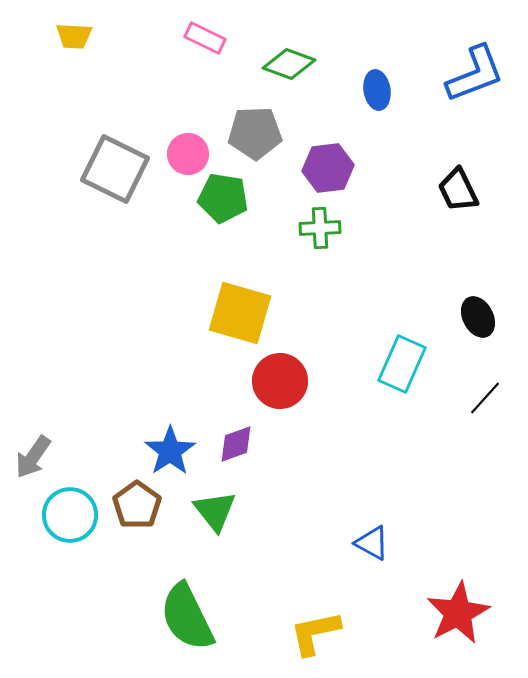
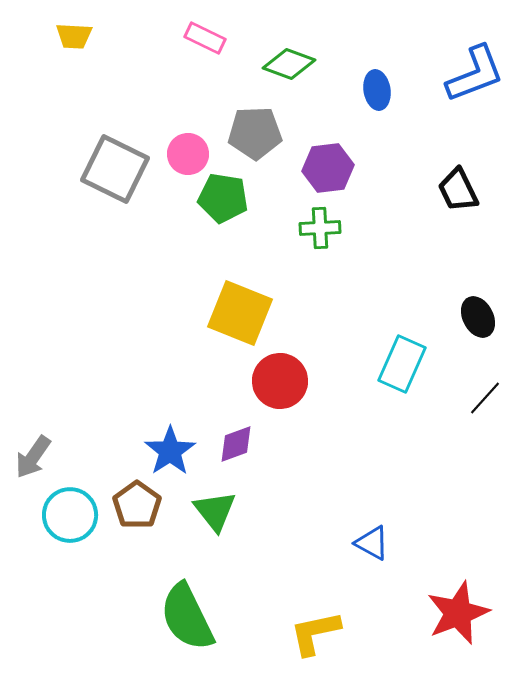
yellow square: rotated 6 degrees clockwise
red star: rotated 6 degrees clockwise
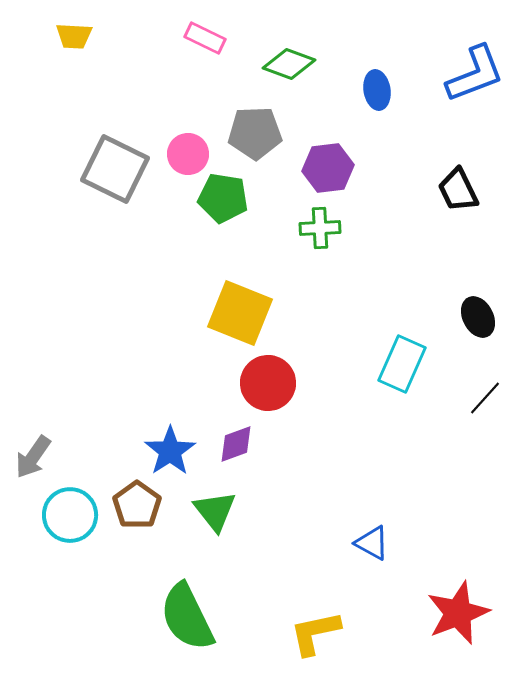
red circle: moved 12 px left, 2 px down
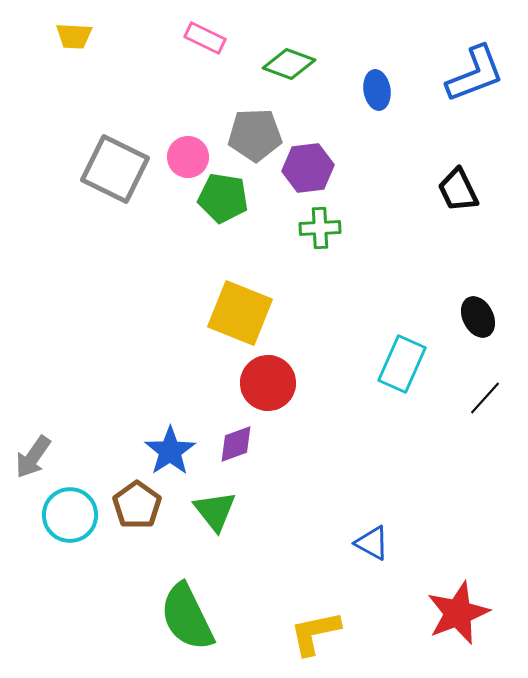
gray pentagon: moved 2 px down
pink circle: moved 3 px down
purple hexagon: moved 20 px left
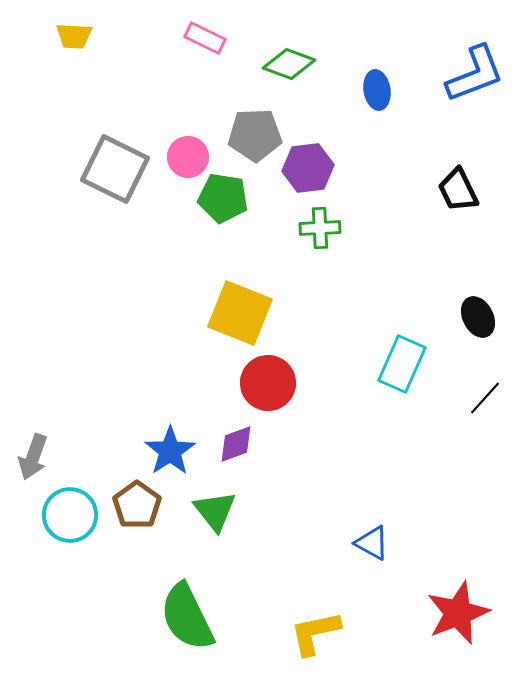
gray arrow: rotated 15 degrees counterclockwise
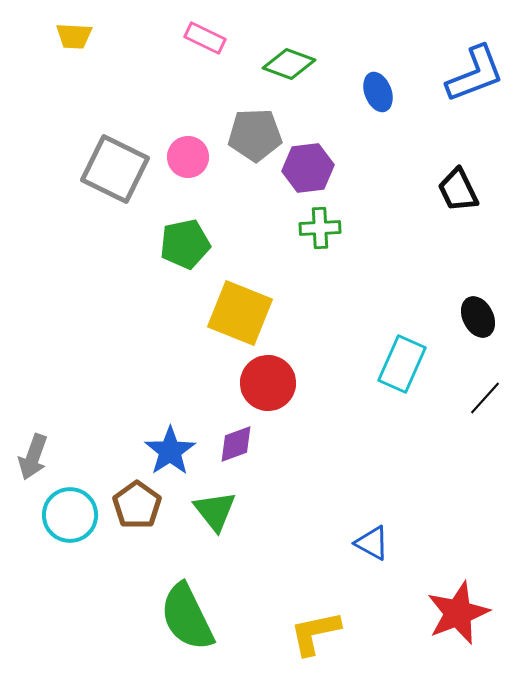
blue ellipse: moved 1 px right, 2 px down; rotated 12 degrees counterclockwise
green pentagon: moved 38 px left, 46 px down; rotated 21 degrees counterclockwise
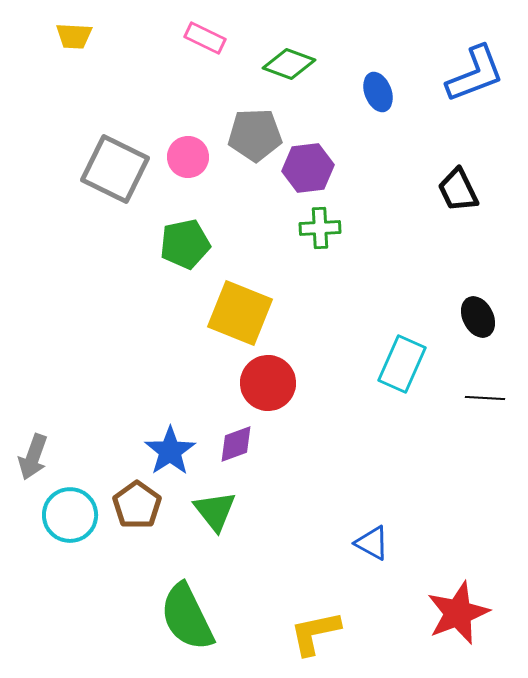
black line: rotated 51 degrees clockwise
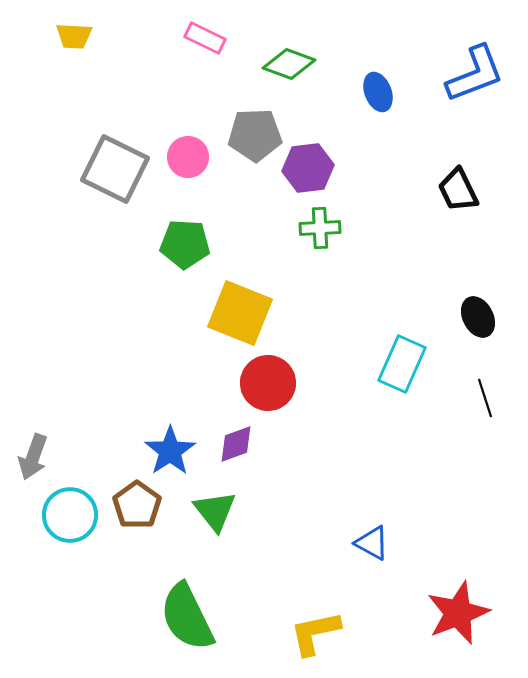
green pentagon: rotated 15 degrees clockwise
black line: rotated 69 degrees clockwise
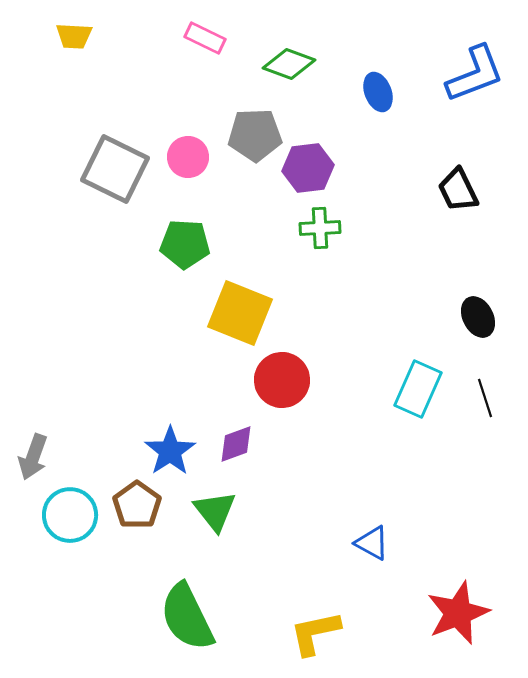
cyan rectangle: moved 16 px right, 25 px down
red circle: moved 14 px right, 3 px up
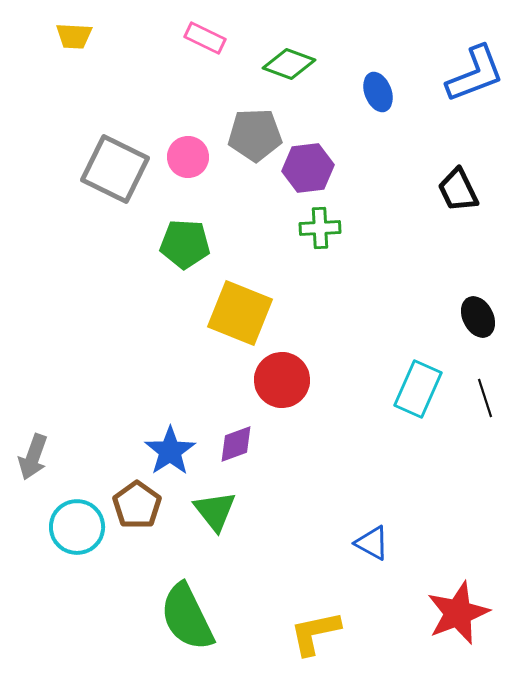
cyan circle: moved 7 px right, 12 px down
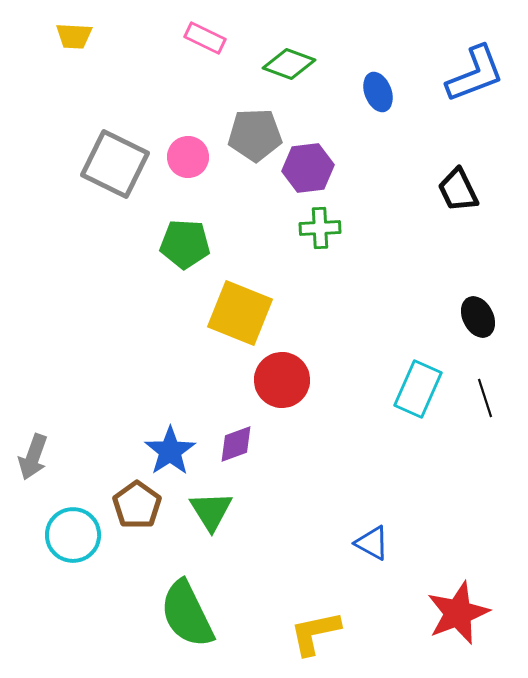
gray square: moved 5 px up
green triangle: moved 4 px left; rotated 6 degrees clockwise
cyan circle: moved 4 px left, 8 px down
green semicircle: moved 3 px up
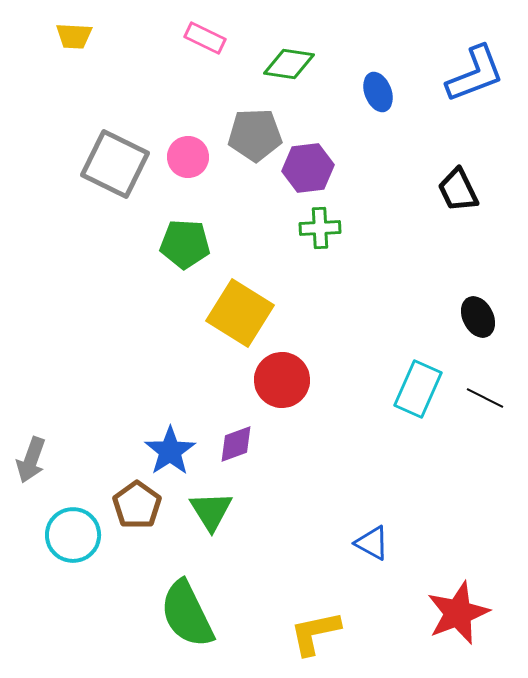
green diamond: rotated 12 degrees counterclockwise
yellow square: rotated 10 degrees clockwise
black line: rotated 45 degrees counterclockwise
gray arrow: moved 2 px left, 3 px down
